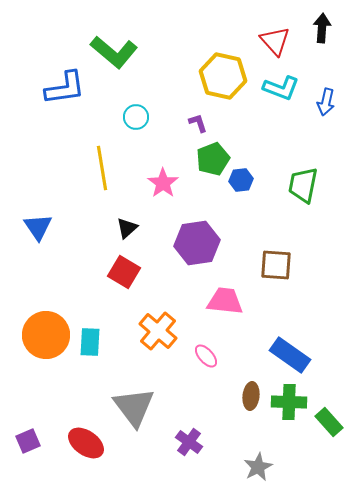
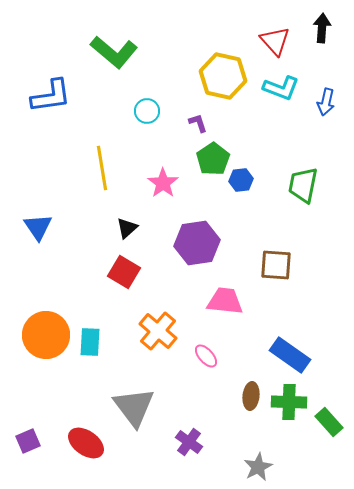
blue L-shape: moved 14 px left, 8 px down
cyan circle: moved 11 px right, 6 px up
green pentagon: rotated 12 degrees counterclockwise
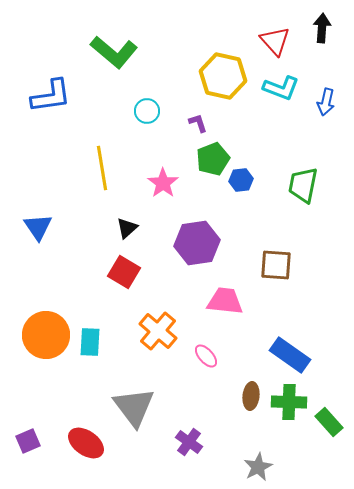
green pentagon: rotated 12 degrees clockwise
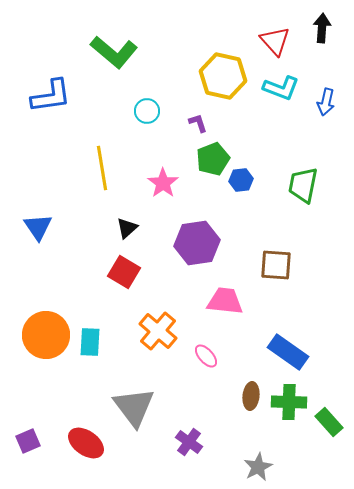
blue rectangle: moved 2 px left, 3 px up
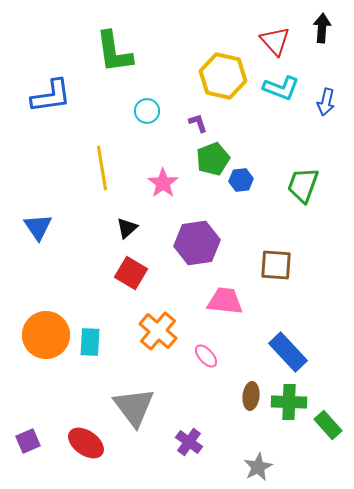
green L-shape: rotated 42 degrees clockwise
green trapezoid: rotated 9 degrees clockwise
red square: moved 7 px right, 1 px down
blue rectangle: rotated 12 degrees clockwise
green rectangle: moved 1 px left, 3 px down
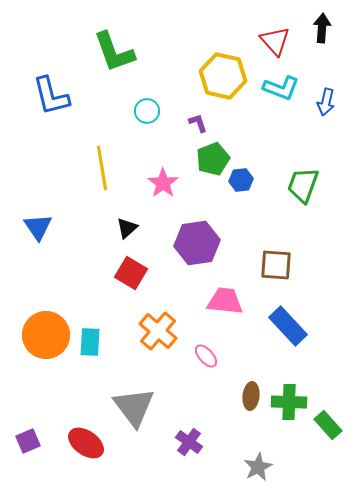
green L-shape: rotated 12 degrees counterclockwise
blue L-shape: rotated 84 degrees clockwise
blue rectangle: moved 26 px up
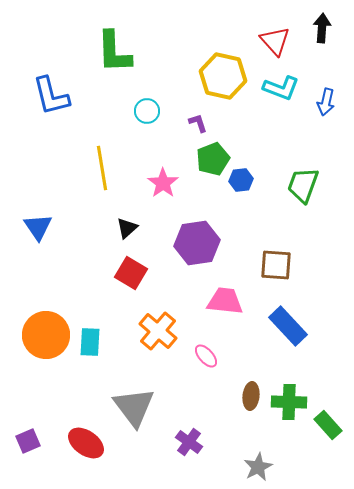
green L-shape: rotated 18 degrees clockwise
